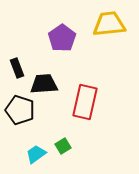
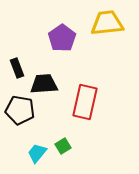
yellow trapezoid: moved 2 px left, 1 px up
black pentagon: rotated 8 degrees counterclockwise
cyan trapezoid: moved 1 px right, 1 px up; rotated 15 degrees counterclockwise
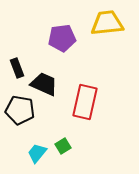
purple pentagon: rotated 28 degrees clockwise
black trapezoid: rotated 28 degrees clockwise
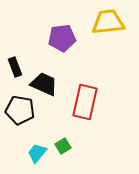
yellow trapezoid: moved 1 px right, 1 px up
black rectangle: moved 2 px left, 1 px up
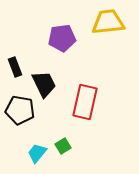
black trapezoid: rotated 40 degrees clockwise
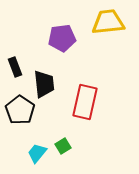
black trapezoid: rotated 20 degrees clockwise
black pentagon: rotated 24 degrees clockwise
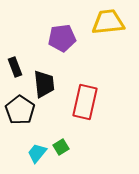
green square: moved 2 px left, 1 px down
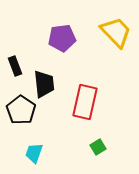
yellow trapezoid: moved 8 px right, 10 px down; rotated 52 degrees clockwise
black rectangle: moved 1 px up
black pentagon: moved 1 px right
green square: moved 37 px right
cyan trapezoid: moved 3 px left; rotated 20 degrees counterclockwise
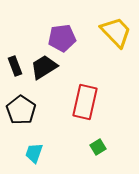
black trapezoid: moved 17 px up; rotated 116 degrees counterclockwise
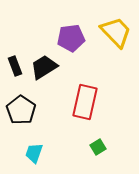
purple pentagon: moved 9 px right
